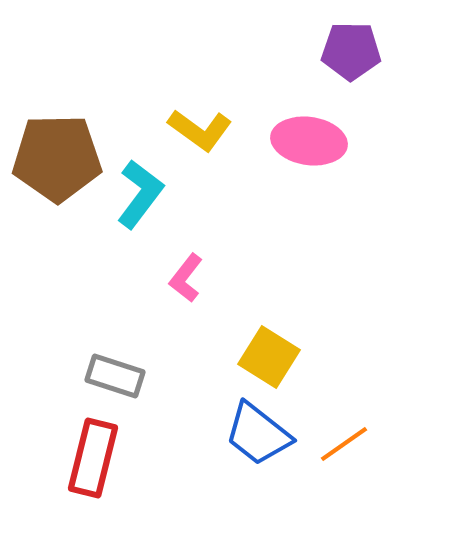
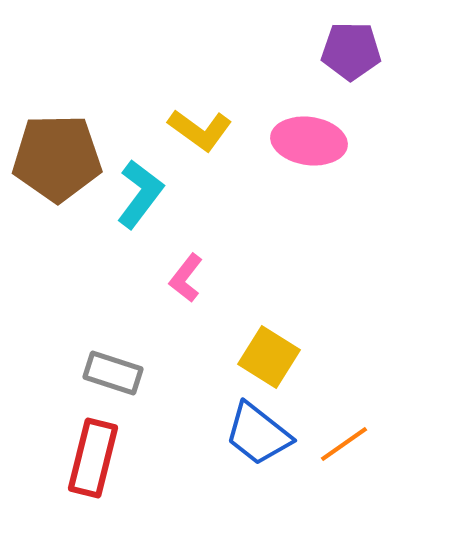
gray rectangle: moved 2 px left, 3 px up
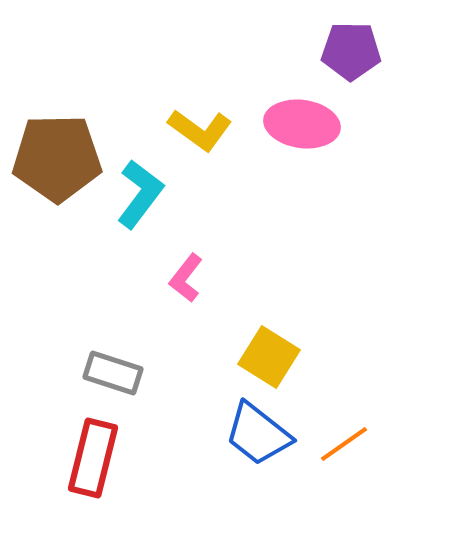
pink ellipse: moved 7 px left, 17 px up
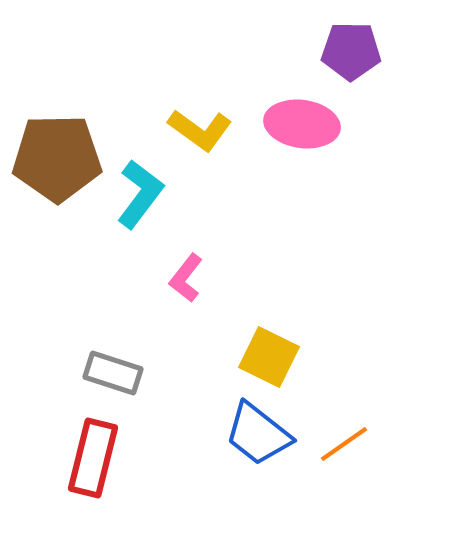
yellow square: rotated 6 degrees counterclockwise
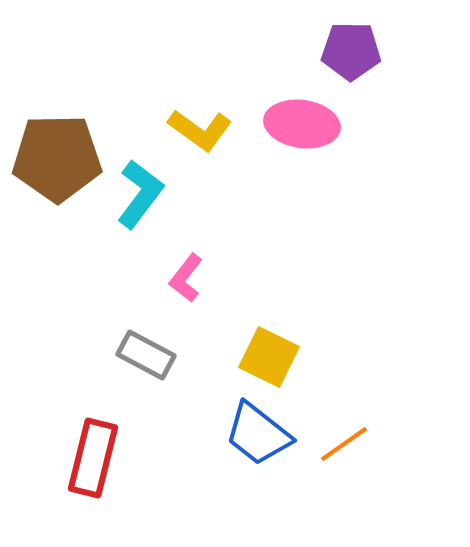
gray rectangle: moved 33 px right, 18 px up; rotated 10 degrees clockwise
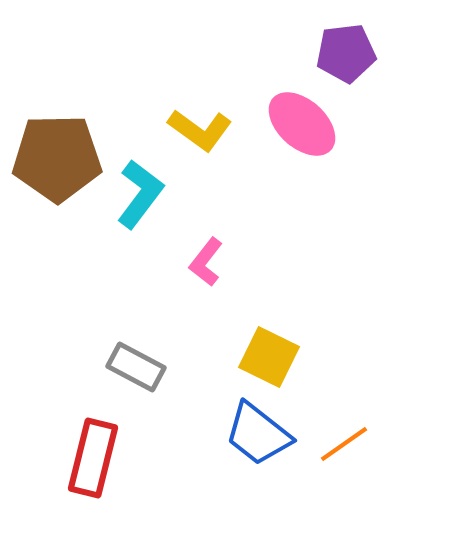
purple pentagon: moved 5 px left, 2 px down; rotated 8 degrees counterclockwise
pink ellipse: rotated 34 degrees clockwise
pink L-shape: moved 20 px right, 16 px up
gray rectangle: moved 10 px left, 12 px down
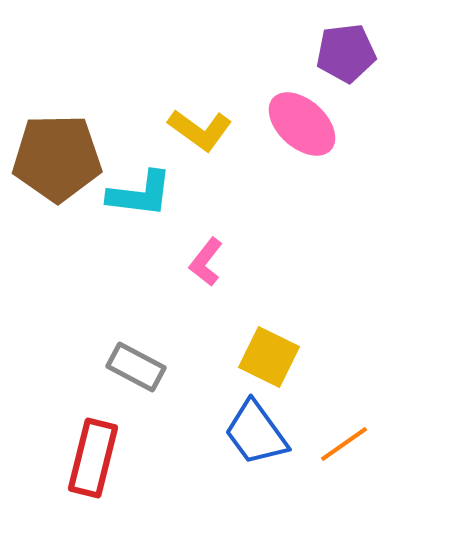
cyan L-shape: rotated 60 degrees clockwise
blue trapezoid: moved 2 px left, 1 px up; rotated 16 degrees clockwise
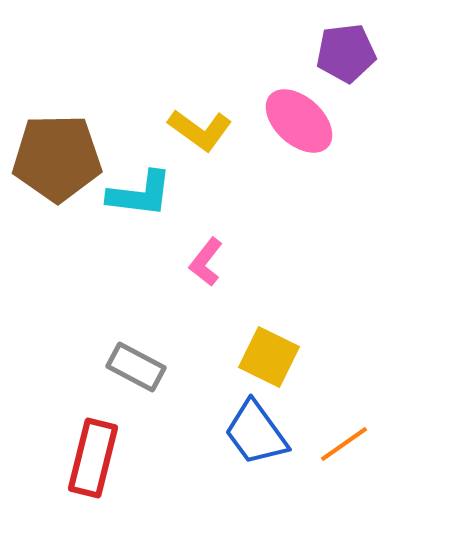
pink ellipse: moved 3 px left, 3 px up
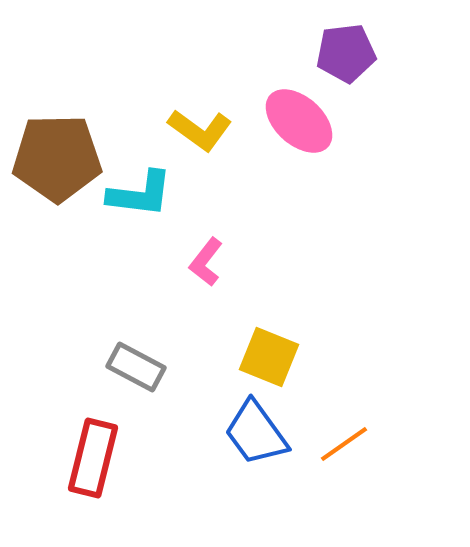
yellow square: rotated 4 degrees counterclockwise
